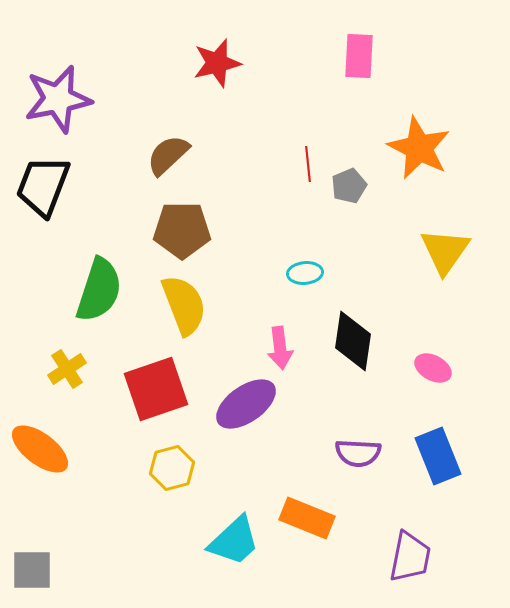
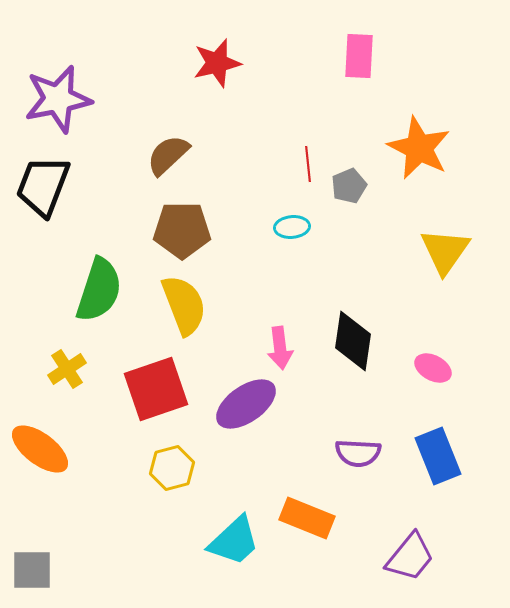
cyan ellipse: moved 13 px left, 46 px up
purple trapezoid: rotated 28 degrees clockwise
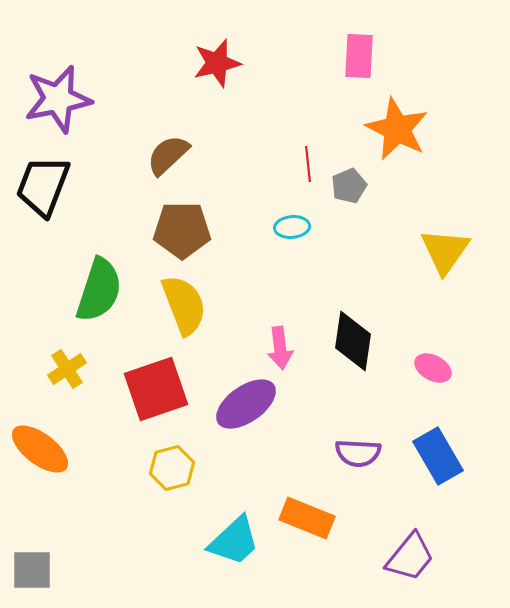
orange star: moved 22 px left, 19 px up
blue rectangle: rotated 8 degrees counterclockwise
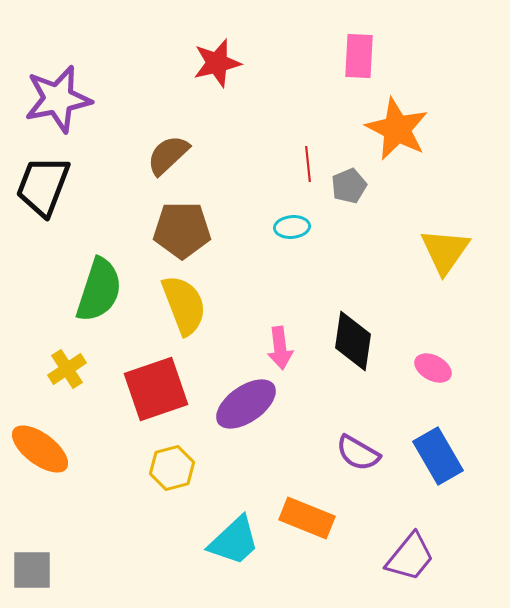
purple semicircle: rotated 27 degrees clockwise
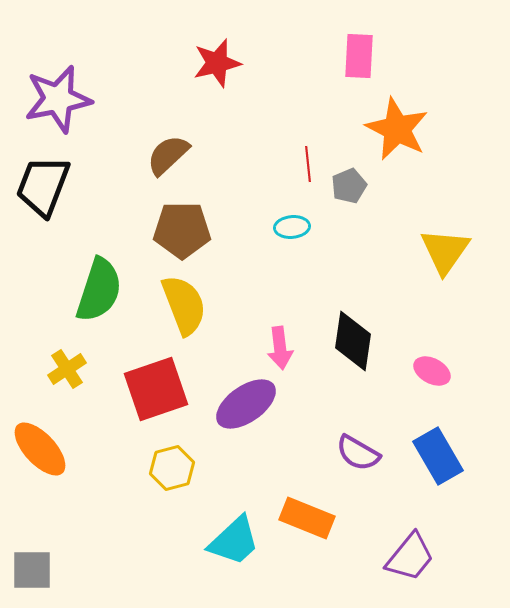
pink ellipse: moved 1 px left, 3 px down
orange ellipse: rotated 10 degrees clockwise
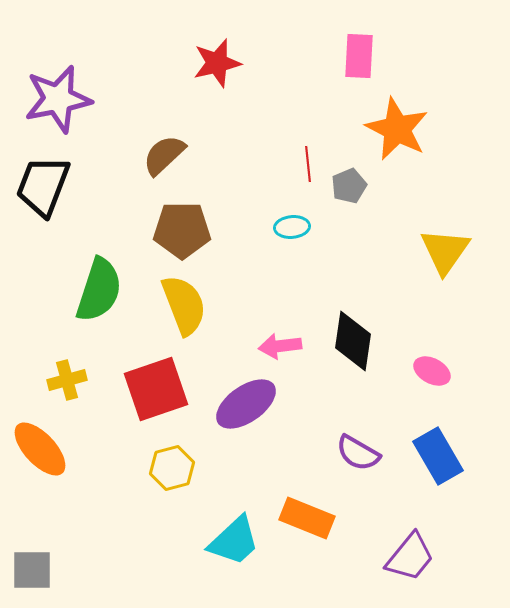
brown semicircle: moved 4 px left
pink arrow: moved 2 px up; rotated 90 degrees clockwise
yellow cross: moved 11 px down; rotated 18 degrees clockwise
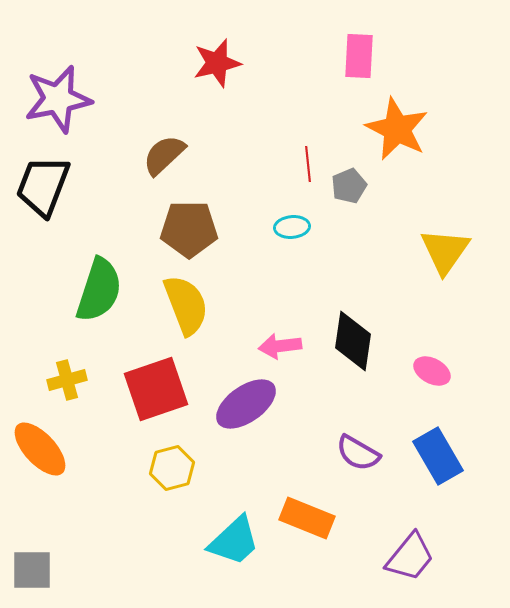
brown pentagon: moved 7 px right, 1 px up
yellow semicircle: moved 2 px right
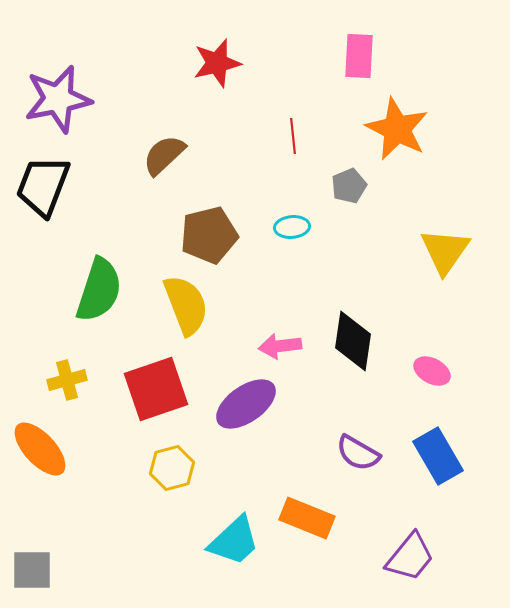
red line: moved 15 px left, 28 px up
brown pentagon: moved 20 px right, 6 px down; rotated 14 degrees counterclockwise
